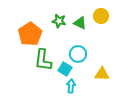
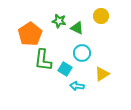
green triangle: moved 3 px left, 5 px down
cyan circle: moved 4 px right, 1 px up
yellow triangle: rotated 35 degrees counterclockwise
cyan arrow: moved 6 px right; rotated 88 degrees counterclockwise
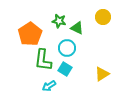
yellow circle: moved 2 px right, 1 px down
cyan circle: moved 15 px left, 5 px up
cyan arrow: moved 28 px left; rotated 40 degrees counterclockwise
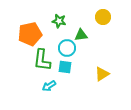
green triangle: moved 4 px right, 7 px down; rotated 32 degrees counterclockwise
orange pentagon: rotated 20 degrees clockwise
green L-shape: moved 1 px left
cyan square: moved 2 px up; rotated 24 degrees counterclockwise
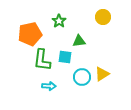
green star: rotated 24 degrees clockwise
green triangle: moved 2 px left, 6 px down
cyan circle: moved 15 px right, 29 px down
cyan square: moved 10 px up
cyan arrow: rotated 144 degrees counterclockwise
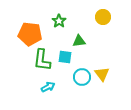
orange pentagon: rotated 20 degrees clockwise
yellow triangle: rotated 35 degrees counterclockwise
cyan arrow: moved 1 px left, 1 px down; rotated 32 degrees counterclockwise
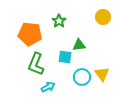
green triangle: moved 4 px down
green L-shape: moved 6 px left, 4 px down; rotated 15 degrees clockwise
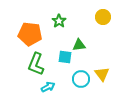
cyan circle: moved 1 px left, 2 px down
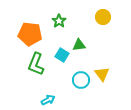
cyan square: moved 3 px left, 2 px up; rotated 24 degrees clockwise
cyan circle: moved 1 px down
cyan arrow: moved 13 px down
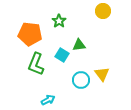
yellow circle: moved 6 px up
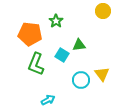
green star: moved 3 px left
